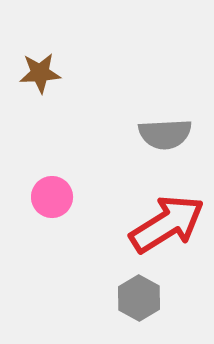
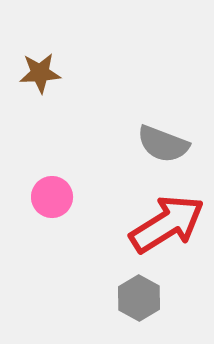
gray semicircle: moved 2 px left, 10 px down; rotated 24 degrees clockwise
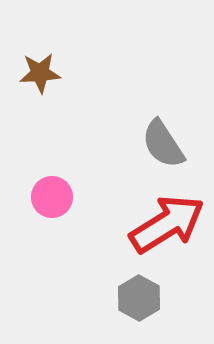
gray semicircle: rotated 36 degrees clockwise
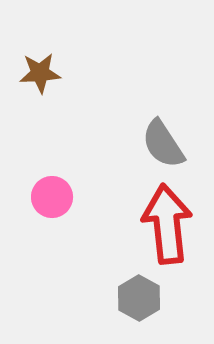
red arrow: rotated 64 degrees counterclockwise
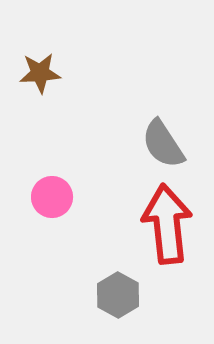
gray hexagon: moved 21 px left, 3 px up
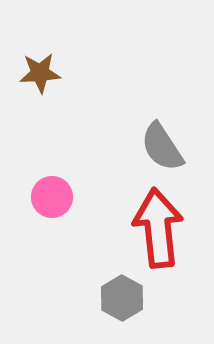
gray semicircle: moved 1 px left, 3 px down
red arrow: moved 9 px left, 4 px down
gray hexagon: moved 4 px right, 3 px down
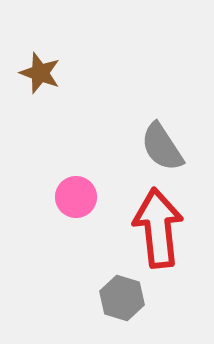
brown star: rotated 24 degrees clockwise
pink circle: moved 24 px right
gray hexagon: rotated 12 degrees counterclockwise
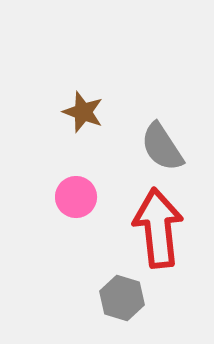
brown star: moved 43 px right, 39 px down
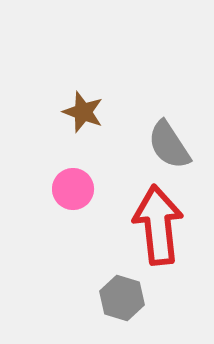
gray semicircle: moved 7 px right, 2 px up
pink circle: moved 3 px left, 8 px up
red arrow: moved 3 px up
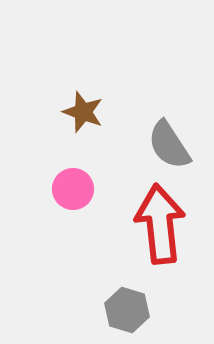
red arrow: moved 2 px right, 1 px up
gray hexagon: moved 5 px right, 12 px down
